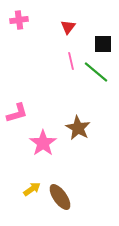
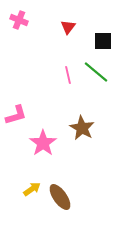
pink cross: rotated 30 degrees clockwise
black square: moved 3 px up
pink line: moved 3 px left, 14 px down
pink L-shape: moved 1 px left, 2 px down
brown star: moved 4 px right
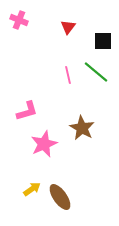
pink L-shape: moved 11 px right, 4 px up
pink star: moved 1 px right, 1 px down; rotated 12 degrees clockwise
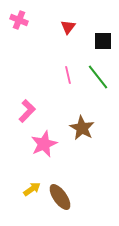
green line: moved 2 px right, 5 px down; rotated 12 degrees clockwise
pink L-shape: rotated 30 degrees counterclockwise
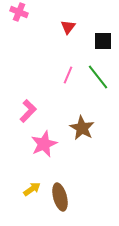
pink cross: moved 8 px up
pink line: rotated 36 degrees clockwise
pink L-shape: moved 1 px right
brown ellipse: rotated 20 degrees clockwise
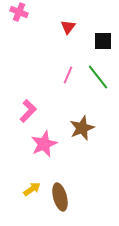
brown star: rotated 20 degrees clockwise
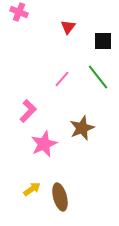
pink line: moved 6 px left, 4 px down; rotated 18 degrees clockwise
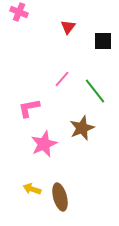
green line: moved 3 px left, 14 px down
pink L-shape: moved 1 px right, 3 px up; rotated 145 degrees counterclockwise
yellow arrow: rotated 126 degrees counterclockwise
